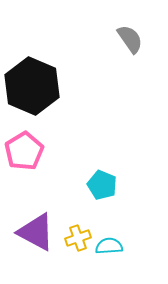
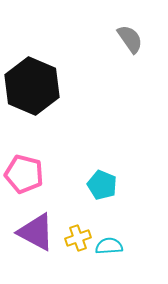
pink pentagon: moved 23 px down; rotated 27 degrees counterclockwise
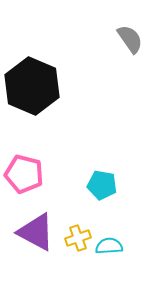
cyan pentagon: rotated 12 degrees counterclockwise
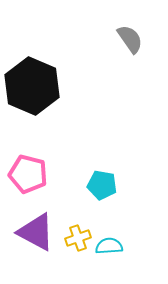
pink pentagon: moved 4 px right
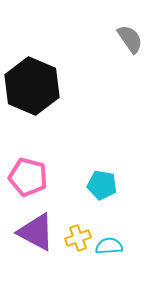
pink pentagon: moved 3 px down
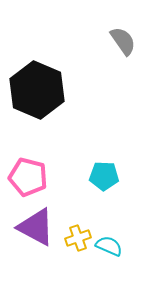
gray semicircle: moved 7 px left, 2 px down
black hexagon: moved 5 px right, 4 px down
cyan pentagon: moved 2 px right, 9 px up; rotated 8 degrees counterclockwise
purple triangle: moved 5 px up
cyan semicircle: rotated 28 degrees clockwise
